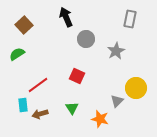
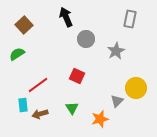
orange star: rotated 30 degrees counterclockwise
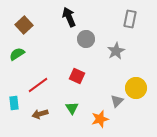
black arrow: moved 3 px right
cyan rectangle: moved 9 px left, 2 px up
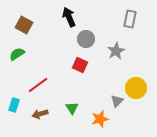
brown square: rotated 18 degrees counterclockwise
red square: moved 3 px right, 11 px up
cyan rectangle: moved 2 px down; rotated 24 degrees clockwise
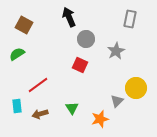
cyan rectangle: moved 3 px right, 1 px down; rotated 24 degrees counterclockwise
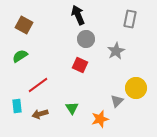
black arrow: moved 9 px right, 2 px up
green semicircle: moved 3 px right, 2 px down
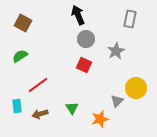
brown square: moved 1 px left, 2 px up
red square: moved 4 px right
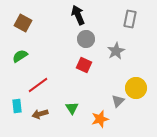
gray triangle: moved 1 px right
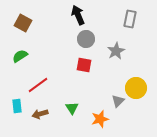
red square: rotated 14 degrees counterclockwise
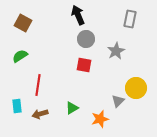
red line: rotated 45 degrees counterclockwise
green triangle: rotated 32 degrees clockwise
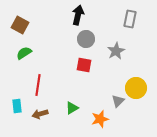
black arrow: rotated 36 degrees clockwise
brown square: moved 3 px left, 2 px down
green semicircle: moved 4 px right, 3 px up
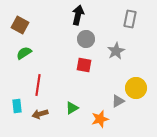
gray triangle: rotated 16 degrees clockwise
